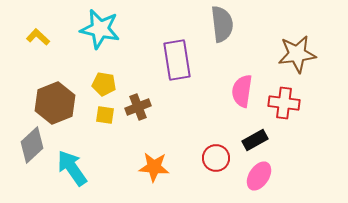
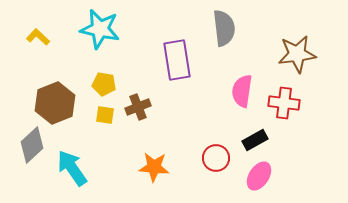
gray semicircle: moved 2 px right, 4 px down
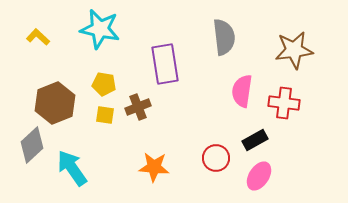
gray semicircle: moved 9 px down
brown star: moved 3 px left, 4 px up
purple rectangle: moved 12 px left, 4 px down
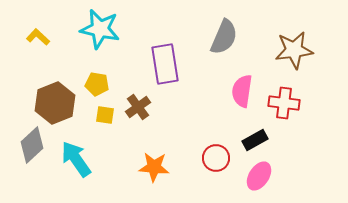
gray semicircle: rotated 30 degrees clockwise
yellow pentagon: moved 7 px left
brown cross: rotated 15 degrees counterclockwise
cyan arrow: moved 4 px right, 9 px up
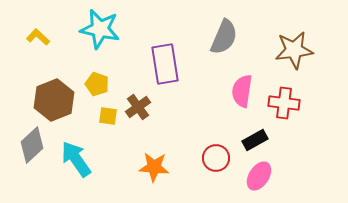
yellow pentagon: rotated 10 degrees clockwise
brown hexagon: moved 1 px left, 3 px up
yellow square: moved 3 px right, 1 px down
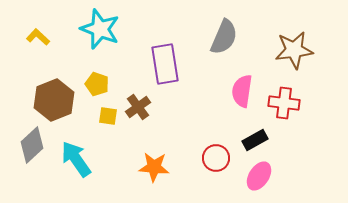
cyan star: rotated 9 degrees clockwise
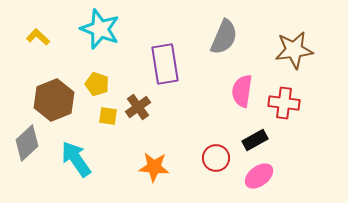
gray diamond: moved 5 px left, 2 px up
pink ellipse: rotated 20 degrees clockwise
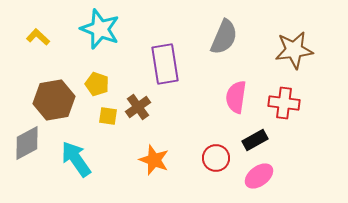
pink semicircle: moved 6 px left, 6 px down
brown hexagon: rotated 12 degrees clockwise
gray diamond: rotated 15 degrees clockwise
orange star: moved 7 px up; rotated 16 degrees clockwise
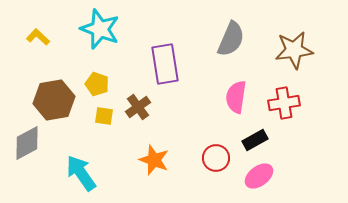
gray semicircle: moved 7 px right, 2 px down
red cross: rotated 16 degrees counterclockwise
yellow square: moved 4 px left
cyan arrow: moved 5 px right, 14 px down
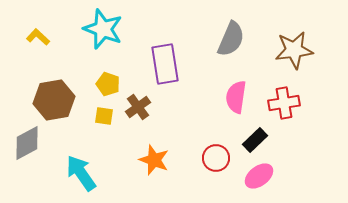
cyan star: moved 3 px right
yellow pentagon: moved 11 px right
black rectangle: rotated 15 degrees counterclockwise
